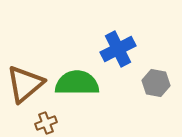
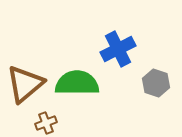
gray hexagon: rotated 8 degrees clockwise
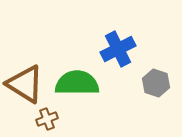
brown triangle: rotated 48 degrees counterclockwise
brown cross: moved 1 px right, 4 px up
